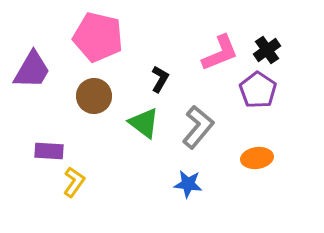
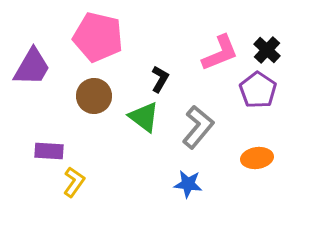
black cross: rotated 12 degrees counterclockwise
purple trapezoid: moved 3 px up
green triangle: moved 6 px up
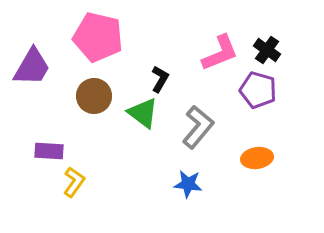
black cross: rotated 8 degrees counterclockwise
purple pentagon: rotated 18 degrees counterclockwise
green triangle: moved 1 px left, 4 px up
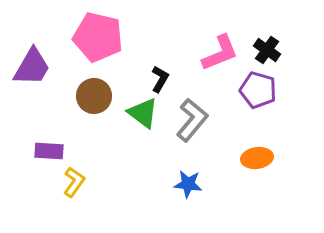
gray L-shape: moved 6 px left, 7 px up
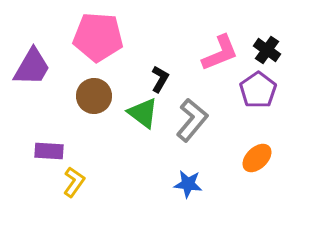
pink pentagon: rotated 9 degrees counterclockwise
purple pentagon: rotated 21 degrees clockwise
orange ellipse: rotated 36 degrees counterclockwise
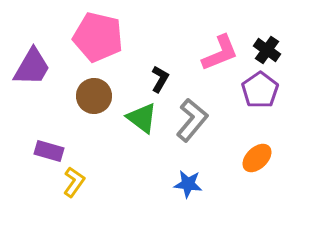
pink pentagon: rotated 9 degrees clockwise
purple pentagon: moved 2 px right
green triangle: moved 1 px left, 5 px down
purple rectangle: rotated 12 degrees clockwise
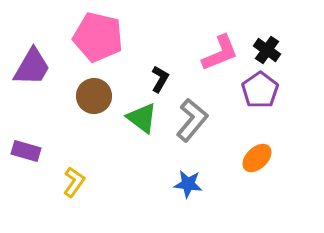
purple rectangle: moved 23 px left
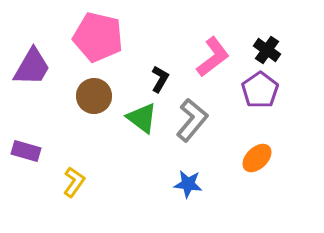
pink L-shape: moved 7 px left, 4 px down; rotated 15 degrees counterclockwise
